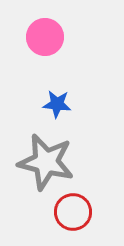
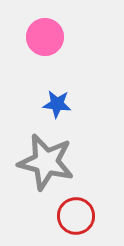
red circle: moved 3 px right, 4 px down
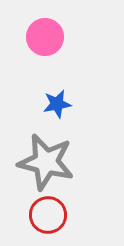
blue star: rotated 16 degrees counterclockwise
red circle: moved 28 px left, 1 px up
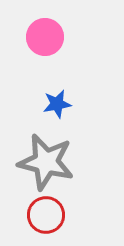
red circle: moved 2 px left
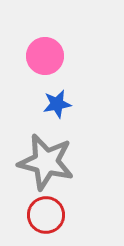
pink circle: moved 19 px down
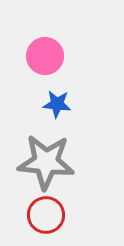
blue star: rotated 16 degrees clockwise
gray star: rotated 8 degrees counterclockwise
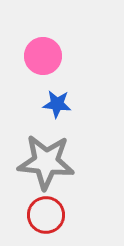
pink circle: moved 2 px left
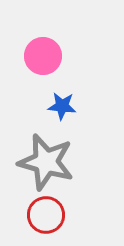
blue star: moved 5 px right, 2 px down
gray star: rotated 10 degrees clockwise
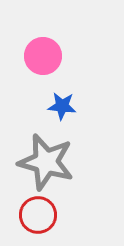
red circle: moved 8 px left
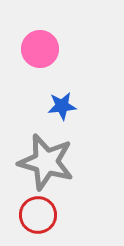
pink circle: moved 3 px left, 7 px up
blue star: rotated 12 degrees counterclockwise
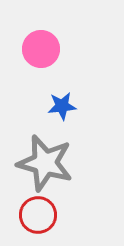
pink circle: moved 1 px right
gray star: moved 1 px left, 1 px down
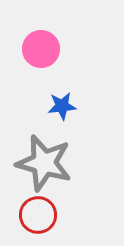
gray star: moved 1 px left
